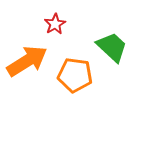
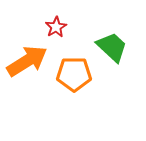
red star: moved 1 px right, 3 px down
orange pentagon: moved 1 px left, 1 px up; rotated 8 degrees counterclockwise
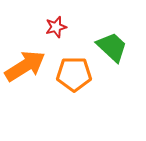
red star: rotated 15 degrees clockwise
orange arrow: moved 2 px left, 5 px down
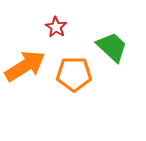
red star: rotated 25 degrees counterclockwise
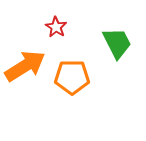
green trapezoid: moved 5 px right, 4 px up; rotated 20 degrees clockwise
orange pentagon: moved 2 px left, 3 px down
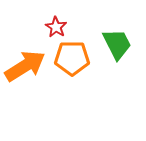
green trapezoid: moved 1 px down
orange pentagon: moved 19 px up
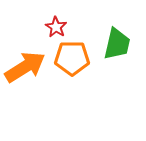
green trapezoid: rotated 40 degrees clockwise
orange arrow: moved 1 px down
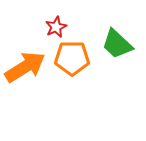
red star: rotated 15 degrees clockwise
green trapezoid: rotated 120 degrees clockwise
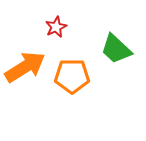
green trapezoid: moved 1 px left, 5 px down
orange pentagon: moved 18 px down
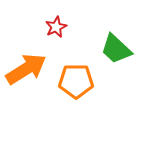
orange arrow: moved 1 px right, 2 px down
orange pentagon: moved 4 px right, 5 px down
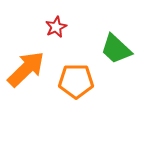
orange arrow: rotated 12 degrees counterclockwise
